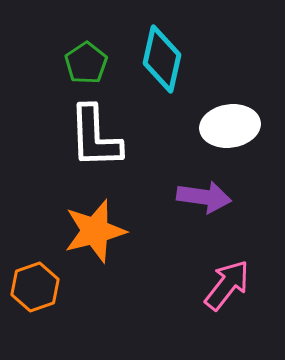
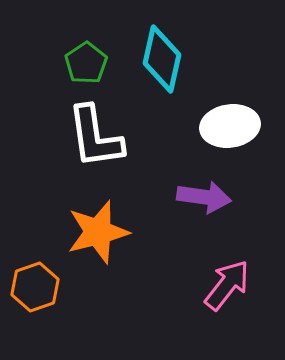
white L-shape: rotated 6 degrees counterclockwise
orange star: moved 3 px right, 1 px down
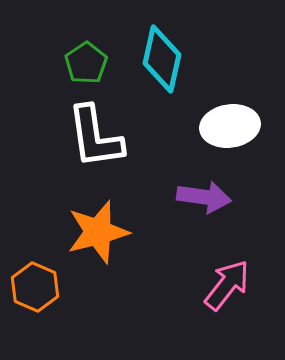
orange hexagon: rotated 18 degrees counterclockwise
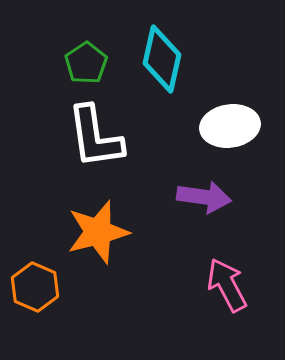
pink arrow: rotated 66 degrees counterclockwise
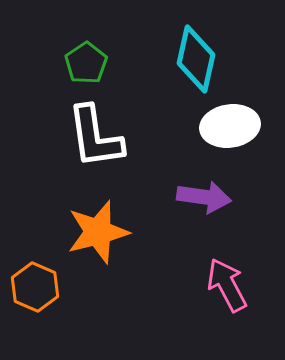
cyan diamond: moved 34 px right
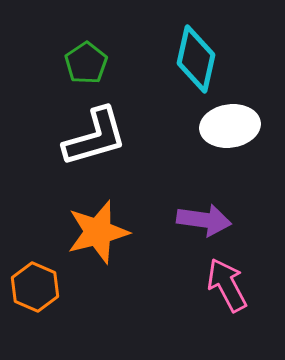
white L-shape: rotated 98 degrees counterclockwise
purple arrow: moved 23 px down
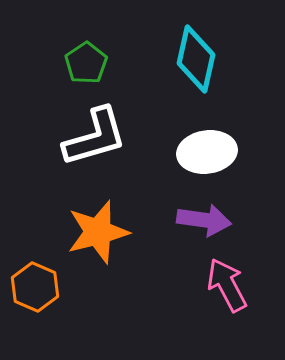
white ellipse: moved 23 px left, 26 px down
